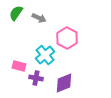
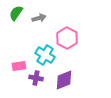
gray arrow: rotated 40 degrees counterclockwise
cyan cross: rotated 18 degrees counterclockwise
pink rectangle: rotated 24 degrees counterclockwise
purple diamond: moved 3 px up
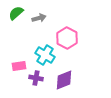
green semicircle: rotated 14 degrees clockwise
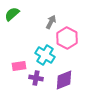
green semicircle: moved 4 px left, 1 px down
gray arrow: moved 12 px right, 4 px down; rotated 48 degrees counterclockwise
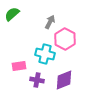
gray arrow: moved 1 px left
pink hexagon: moved 2 px left, 1 px down
cyan cross: moved 1 px up; rotated 18 degrees counterclockwise
purple cross: moved 1 px right, 2 px down
